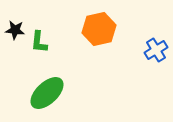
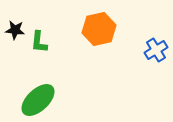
green ellipse: moved 9 px left, 7 px down
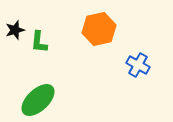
black star: rotated 24 degrees counterclockwise
blue cross: moved 18 px left, 15 px down; rotated 30 degrees counterclockwise
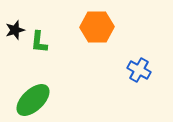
orange hexagon: moved 2 px left, 2 px up; rotated 12 degrees clockwise
blue cross: moved 1 px right, 5 px down
green ellipse: moved 5 px left
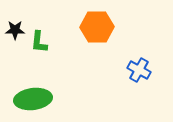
black star: rotated 18 degrees clockwise
green ellipse: moved 1 px up; rotated 36 degrees clockwise
